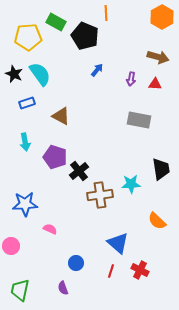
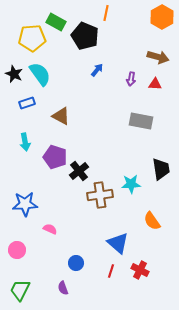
orange line: rotated 14 degrees clockwise
yellow pentagon: moved 4 px right, 1 px down
gray rectangle: moved 2 px right, 1 px down
orange semicircle: moved 5 px left; rotated 12 degrees clockwise
pink circle: moved 6 px right, 4 px down
green trapezoid: rotated 15 degrees clockwise
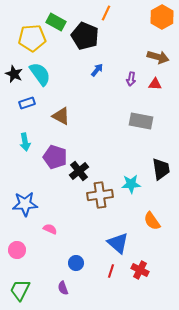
orange line: rotated 14 degrees clockwise
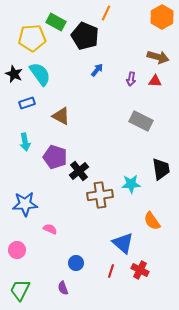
red triangle: moved 3 px up
gray rectangle: rotated 15 degrees clockwise
blue triangle: moved 5 px right
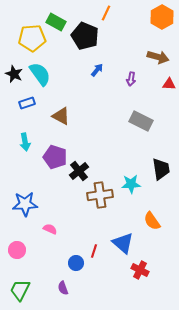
red triangle: moved 14 px right, 3 px down
red line: moved 17 px left, 20 px up
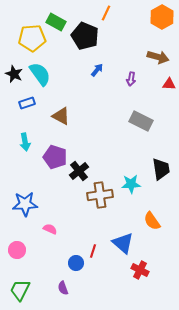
red line: moved 1 px left
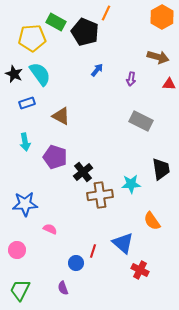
black pentagon: moved 4 px up
black cross: moved 4 px right, 1 px down
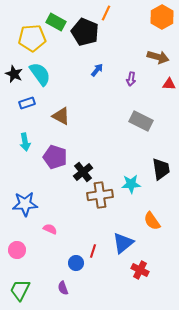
blue triangle: rotated 40 degrees clockwise
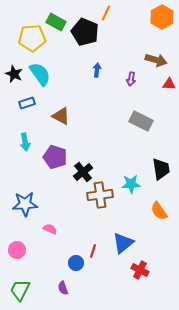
brown arrow: moved 2 px left, 3 px down
blue arrow: rotated 32 degrees counterclockwise
orange semicircle: moved 7 px right, 10 px up
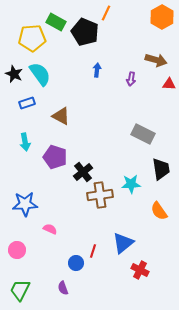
gray rectangle: moved 2 px right, 13 px down
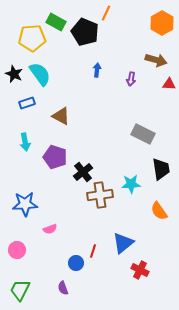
orange hexagon: moved 6 px down
pink semicircle: rotated 136 degrees clockwise
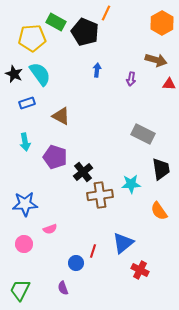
pink circle: moved 7 px right, 6 px up
